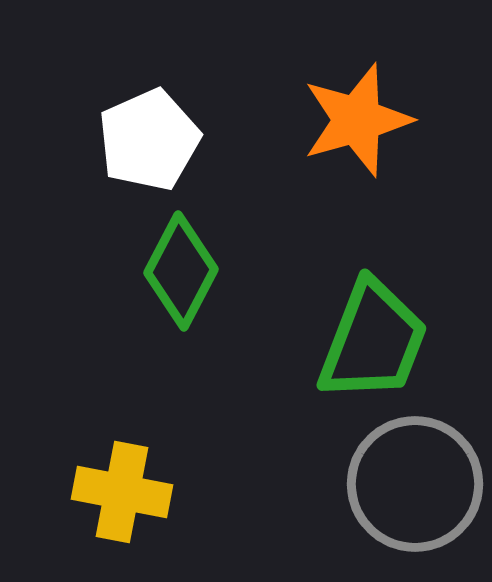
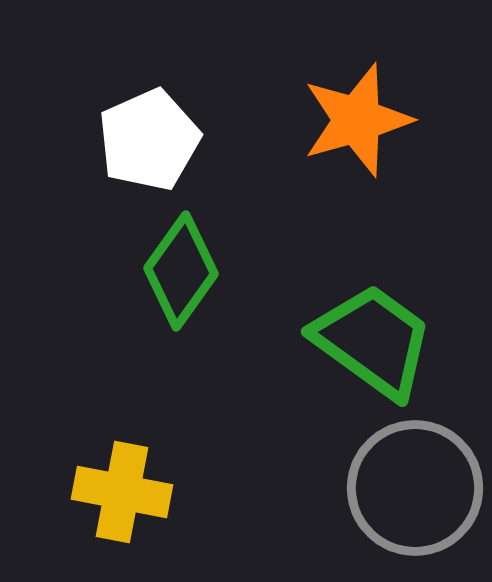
green diamond: rotated 8 degrees clockwise
green trapezoid: rotated 75 degrees counterclockwise
gray circle: moved 4 px down
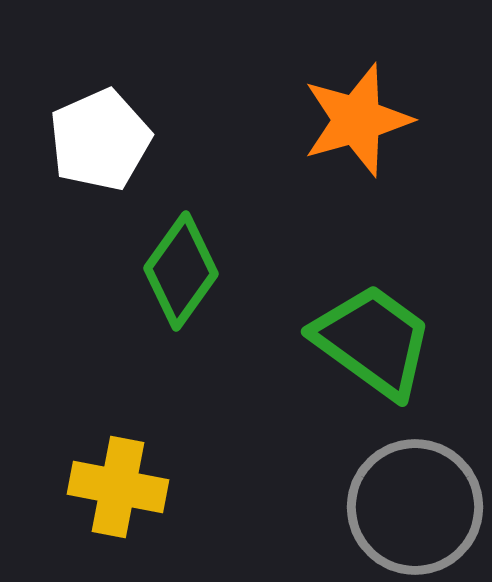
white pentagon: moved 49 px left
gray circle: moved 19 px down
yellow cross: moved 4 px left, 5 px up
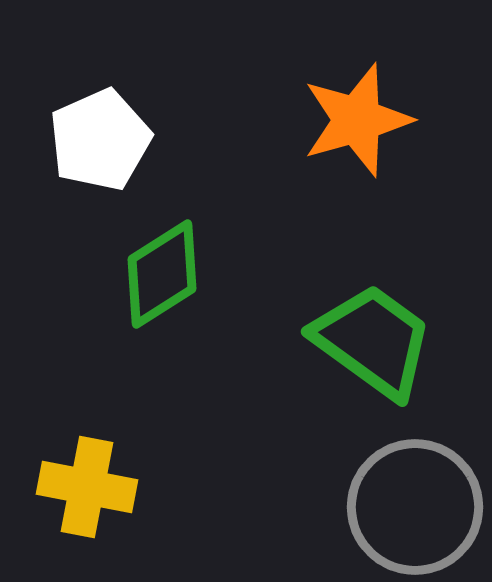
green diamond: moved 19 px left, 3 px down; rotated 22 degrees clockwise
yellow cross: moved 31 px left
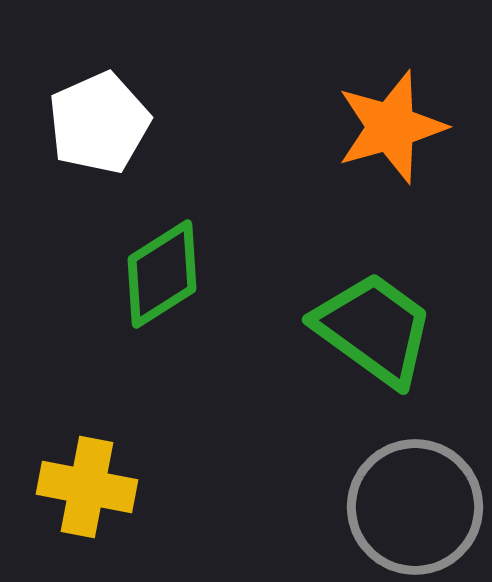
orange star: moved 34 px right, 7 px down
white pentagon: moved 1 px left, 17 px up
green trapezoid: moved 1 px right, 12 px up
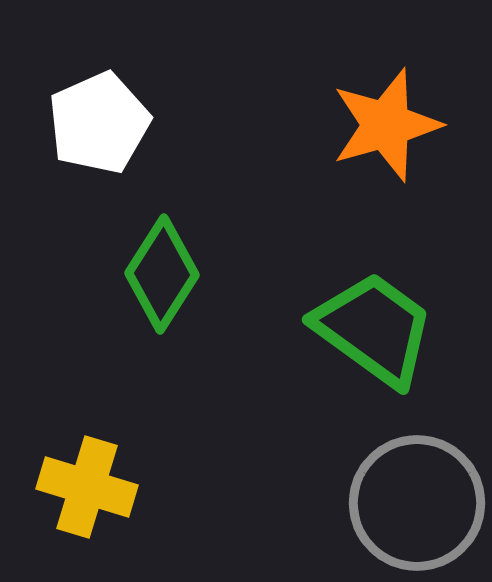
orange star: moved 5 px left, 2 px up
green diamond: rotated 25 degrees counterclockwise
yellow cross: rotated 6 degrees clockwise
gray circle: moved 2 px right, 4 px up
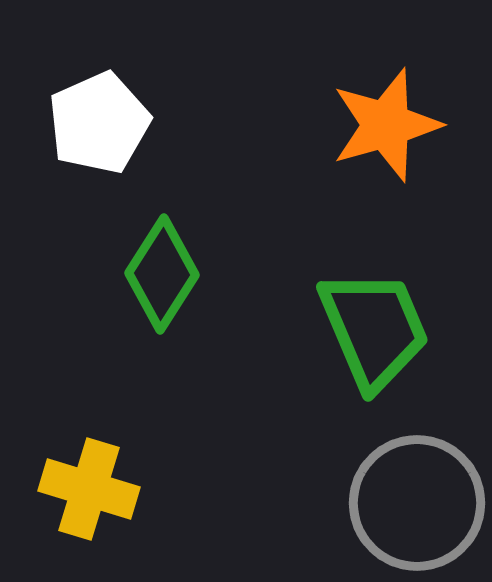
green trapezoid: rotated 31 degrees clockwise
yellow cross: moved 2 px right, 2 px down
